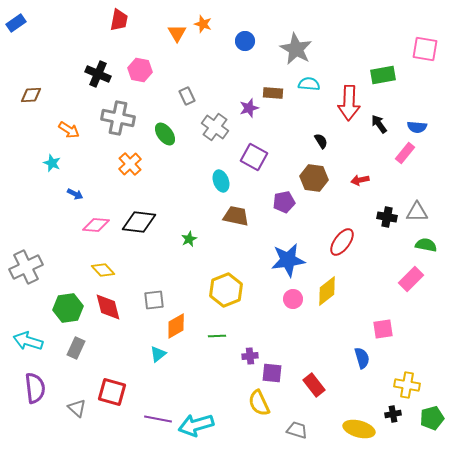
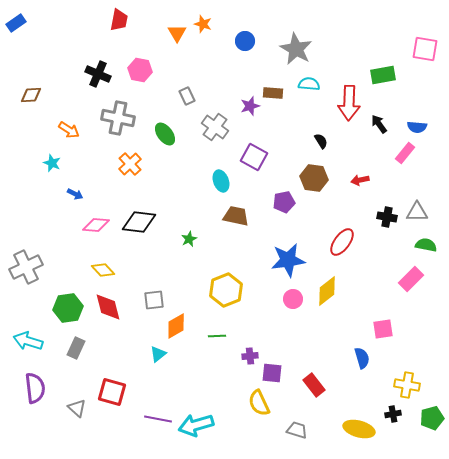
purple star at (249, 108): moved 1 px right, 2 px up
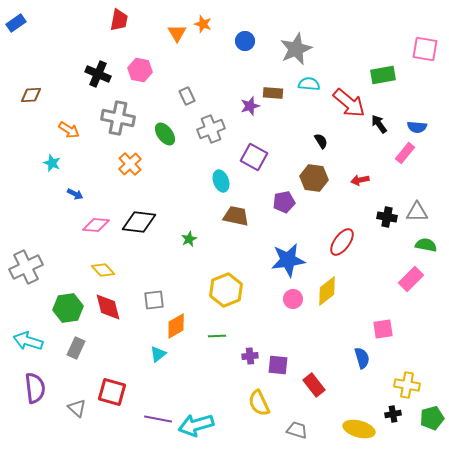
gray star at (296, 49): rotated 20 degrees clockwise
red arrow at (349, 103): rotated 52 degrees counterclockwise
gray cross at (215, 127): moved 4 px left, 2 px down; rotated 32 degrees clockwise
purple square at (272, 373): moved 6 px right, 8 px up
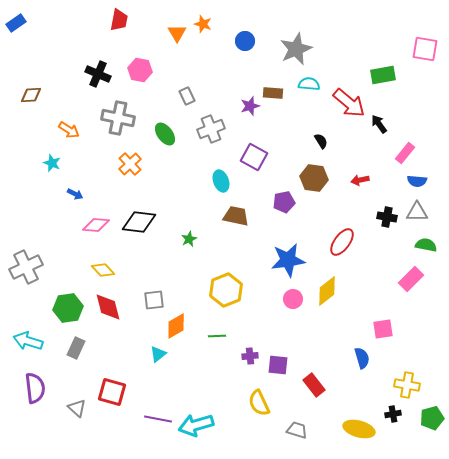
blue semicircle at (417, 127): moved 54 px down
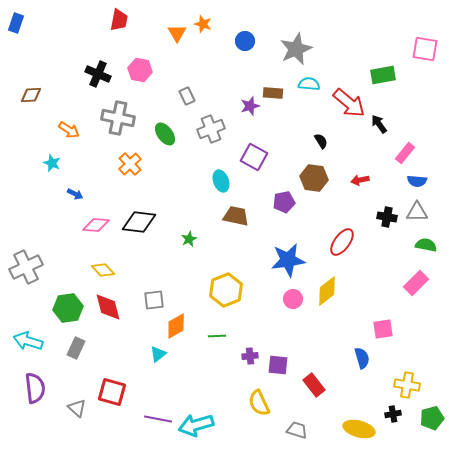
blue rectangle at (16, 23): rotated 36 degrees counterclockwise
pink rectangle at (411, 279): moved 5 px right, 4 px down
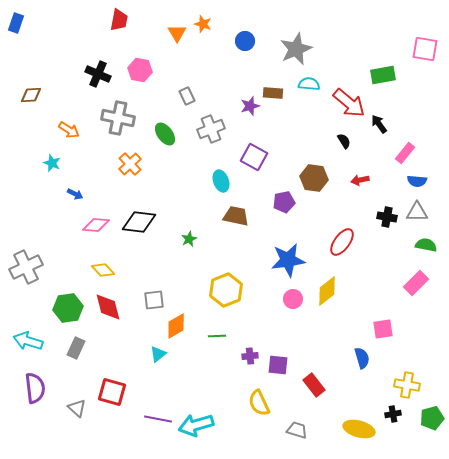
black semicircle at (321, 141): moved 23 px right
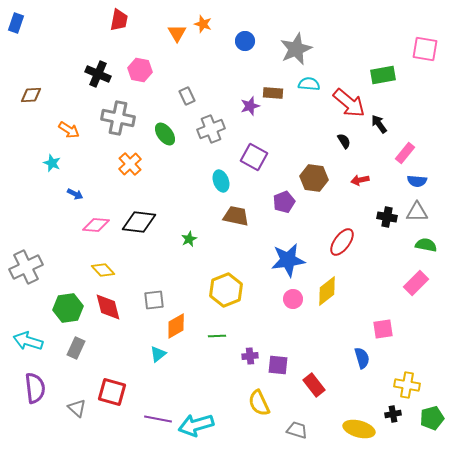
purple pentagon at (284, 202): rotated 10 degrees counterclockwise
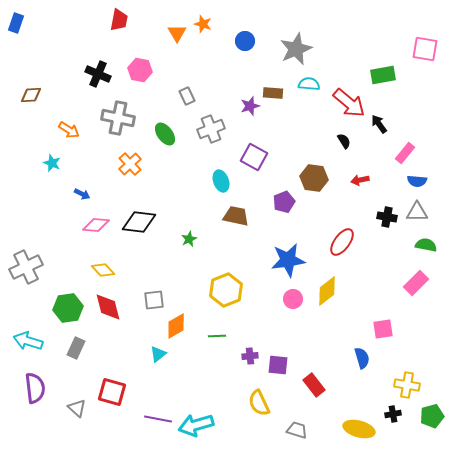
blue arrow at (75, 194): moved 7 px right
green pentagon at (432, 418): moved 2 px up
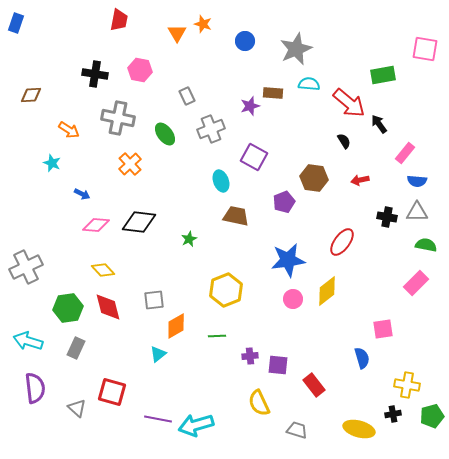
black cross at (98, 74): moved 3 px left; rotated 15 degrees counterclockwise
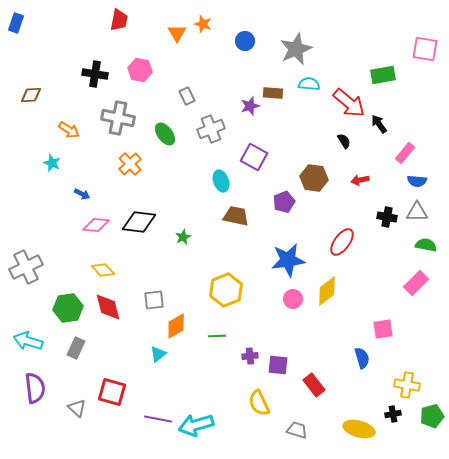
green star at (189, 239): moved 6 px left, 2 px up
